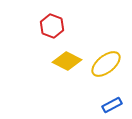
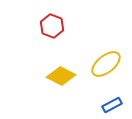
yellow diamond: moved 6 px left, 15 px down
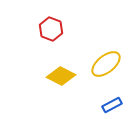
red hexagon: moved 1 px left, 3 px down
